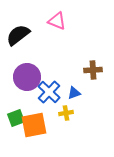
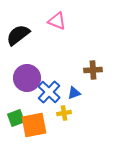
purple circle: moved 1 px down
yellow cross: moved 2 px left
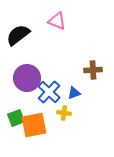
yellow cross: rotated 16 degrees clockwise
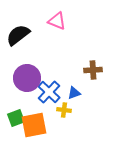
yellow cross: moved 3 px up
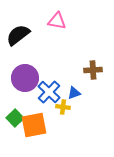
pink triangle: rotated 12 degrees counterclockwise
purple circle: moved 2 px left
yellow cross: moved 1 px left, 3 px up
green square: moved 1 px left; rotated 24 degrees counterclockwise
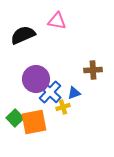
black semicircle: moved 5 px right; rotated 15 degrees clockwise
purple circle: moved 11 px right, 1 px down
blue cross: moved 1 px right
yellow cross: rotated 24 degrees counterclockwise
orange square: moved 3 px up
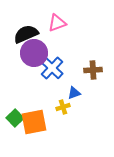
pink triangle: moved 2 px down; rotated 30 degrees counterclockwise
black semicircle: moved 3 px right, 1 px up
purple circle: moved 2 px left, 26 px up
blue cross: moved 2 px right, 24 px up
